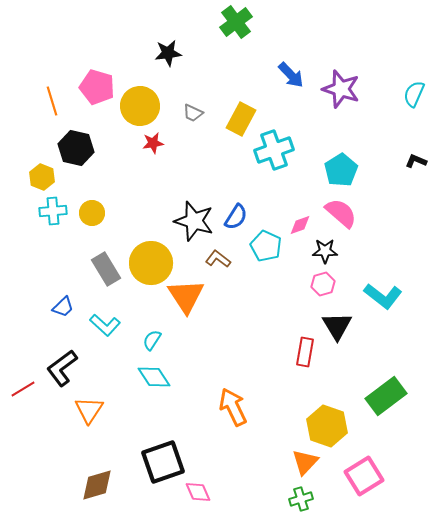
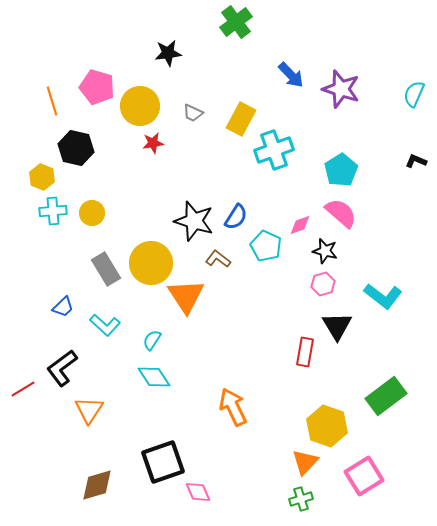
black star at (325, 251): rotated 15 degrees clockwise
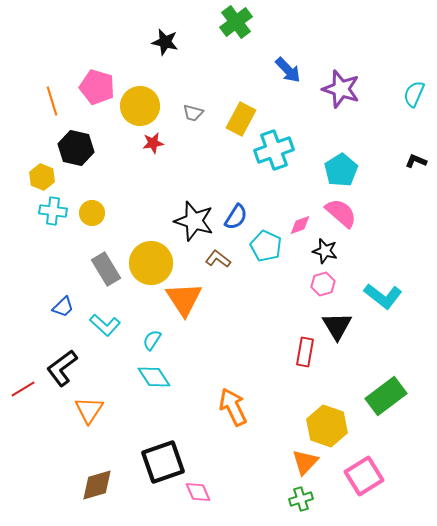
black star at (168, 53): moved 3 px left, 11 px up; rotated 20 degrees clockwise
blue arrow at (291, 75): moved 3 px left, 5 px up
gray trapezoid at (193, 113): rotated 10 degrees counterclockwise
cyan cross at (53, 211): rotated 12 degrees clockwise
orange triangle at (186, 296): moved 2 px left, 3 px down
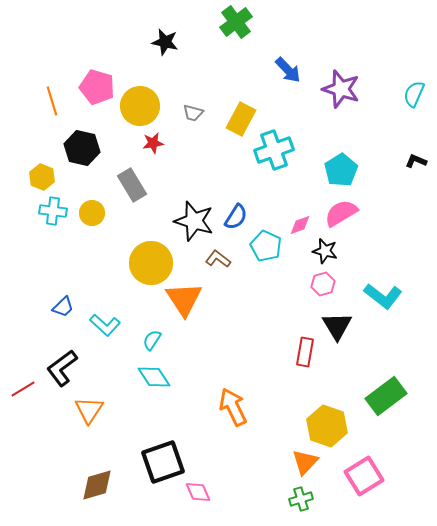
black hexagon at (76, 148): moved 6 px right
pink semicircle at (341, 213): rotated 72 degrees counterclockwise
gray rectangle at (106, 269): moved 26 px right, 84 px up
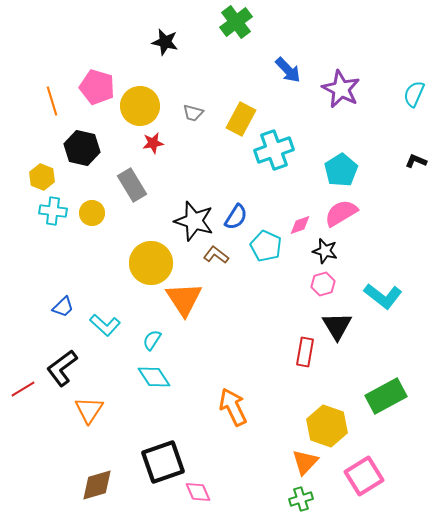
purple star at (341, 89): rotated 9 degrees clockwise
brown L-shape at (218, 259): moved 2 px left, 4 px up
green rectangle at (386, 396): rotated 9 degrees clockwise
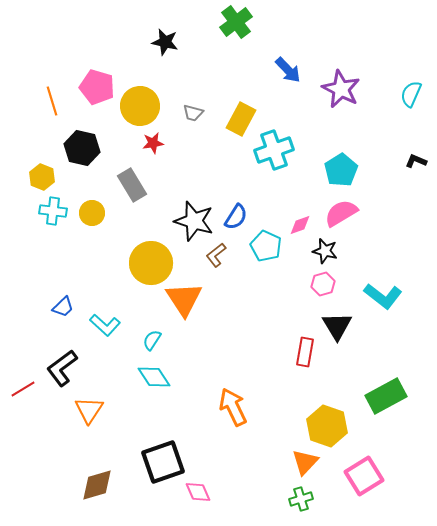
cyan semicircle at (414, 94): moved 3 px left
brown L-shape at (216, 255): rotated 75 degrees counterclockwise
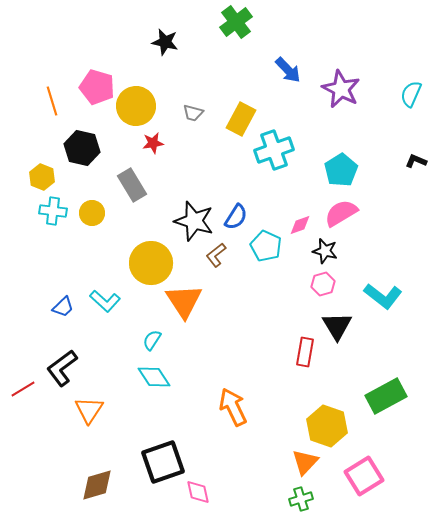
yellow circle at (140, 106): moved 4 px left
orange triangle at (184, 299): moved 2 px down
cyan L-shape at (105, 325): moved 24 px up
pink diamond at (198, 492): rotated 12 degrees clockwise
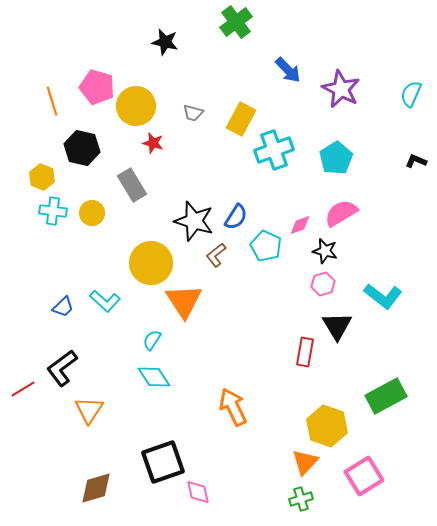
red star at (153, 143): rotated 25 degrees clockwise
cyan pentagon at (341, 170): moved 5 px left, 12 px up
brown diamond at (97, 485): moved 1 px left, 3 px down
